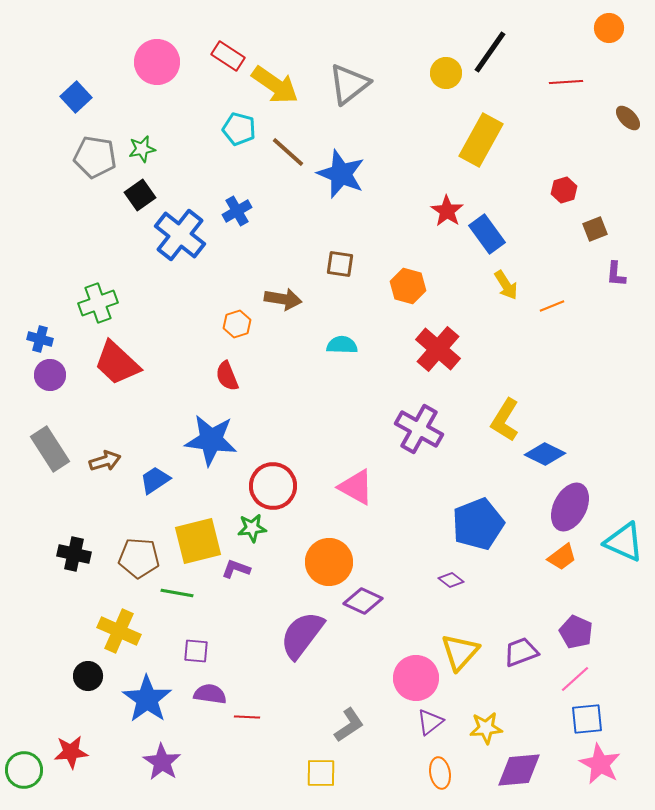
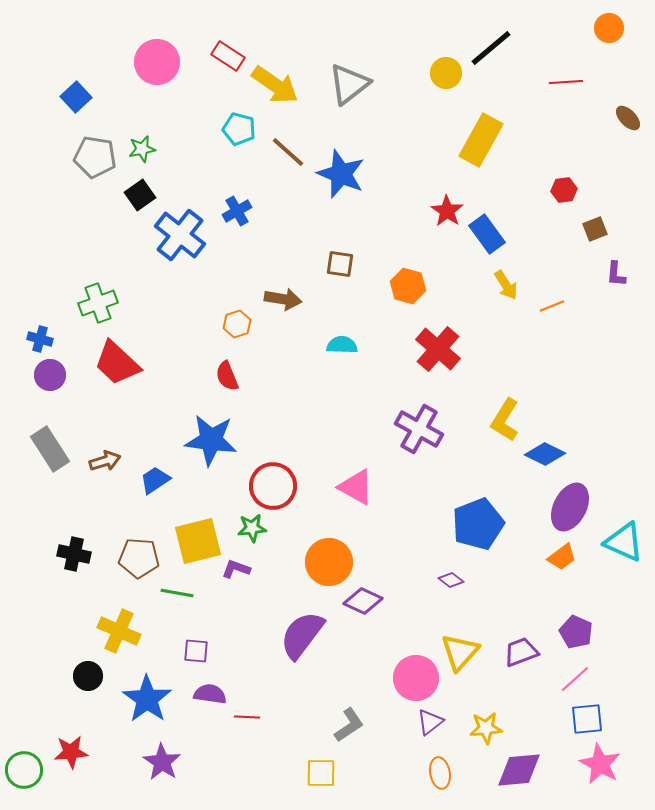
black line at (490, 52): moved 1 px right, 4 px up; rotated 15 degrees clockwise
red hexagon at (564, 190): rotated 10 degrees clockwise
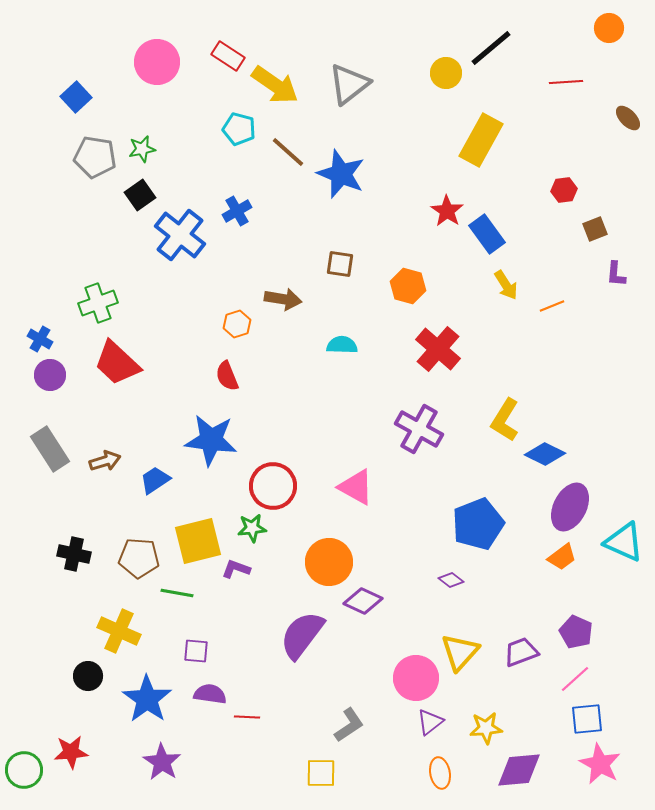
blue cross at (40, 339): rotated 15 degrees clockwise
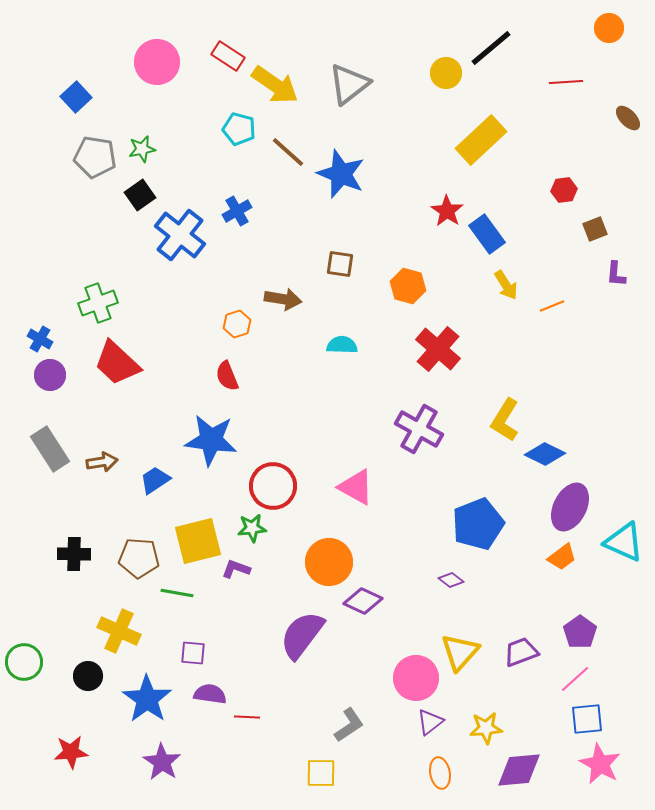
yellow rectangle at (481, 140): rotated 18 degrees clockwise
brown arrow at (105, 461): moved 3 px left, 1 px down; rotated 8 degrees clockwise
black cross at (74, 554): rotated 12 degrees counterclockwise
purple pentagon at (576, 632): moved 4 px right; rotated 12 degrees clockwise
purple square at (196, 651): moved 3 px left, 2 px down
green circle at (24, 770): moved 108 px up
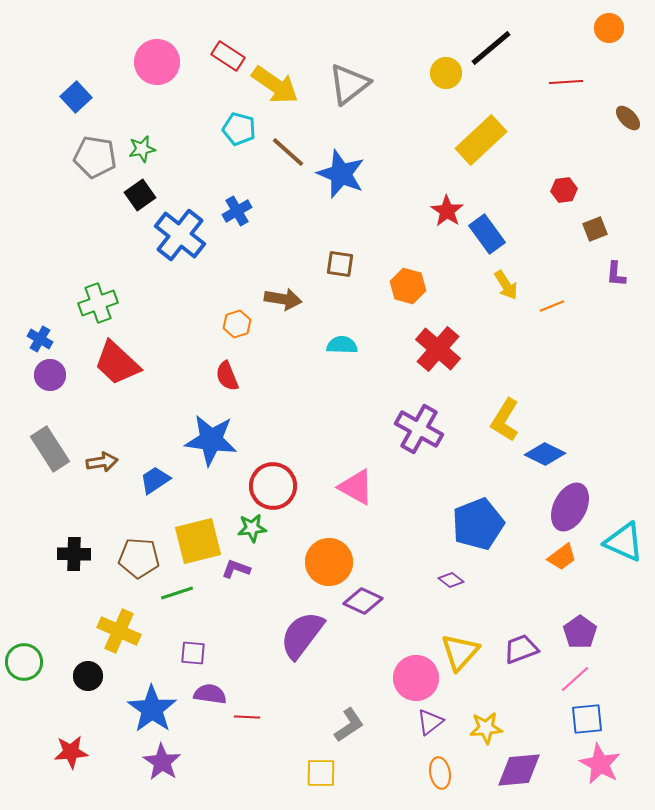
green line at (177, 593): rotated 28 degrees counterclockwise
purple trapezoid at (521, 652): moved 3 px up
blue star at (147, 699): moved 5 px right, 10 px down
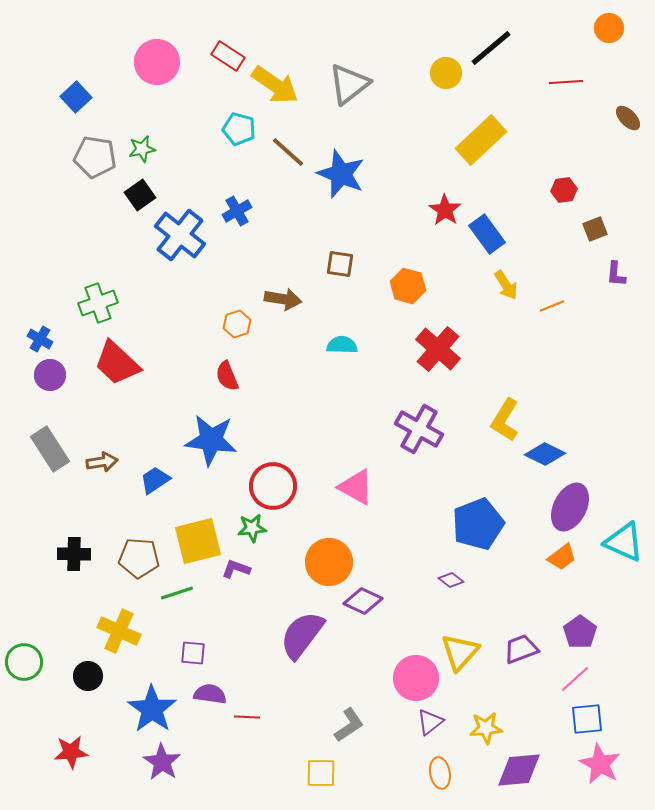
red star at (447, 211): moved 2 px left, 1 px up
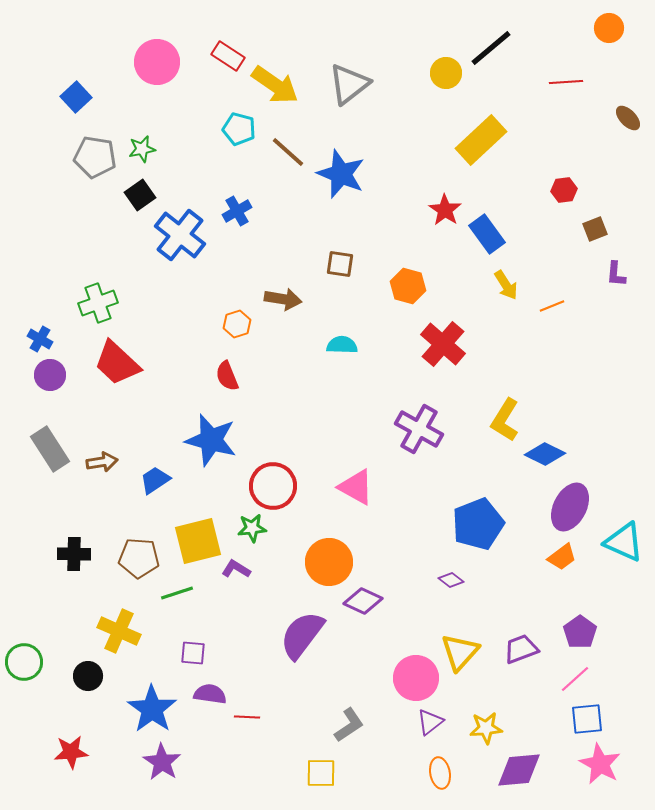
red cross at (438, 349): moved 5 px right, 5 px up
blue star at (211, 440): rotated 8 degrees clockwise
purple L-shape at (236, 569): rotated 12 degrees clockwise
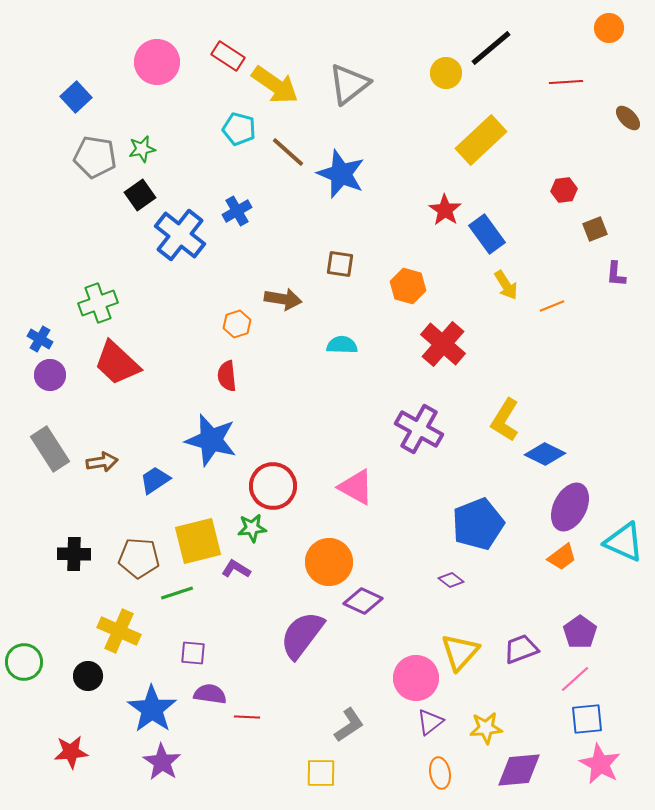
red semicircle at (227, 376): rotated 16 degrees clockwise
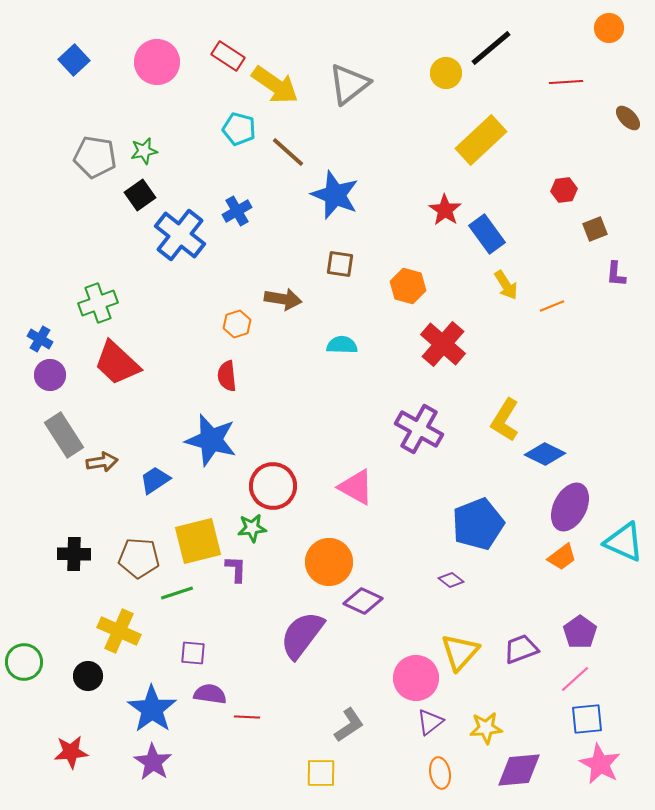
blue square at (76, 97): moved 2 px left, 37 px up
green star at (142, 149): moved 2 px right, 2 px down
blue star at (341, 174): moved 6 px left, 21 px down
gray rectangle at (50, 449): moved 14 px right, 14 px up
purple L-shape at (236, 569): rotated 60 degrees clockwise
purple star at (162, 762): moved 9 px left
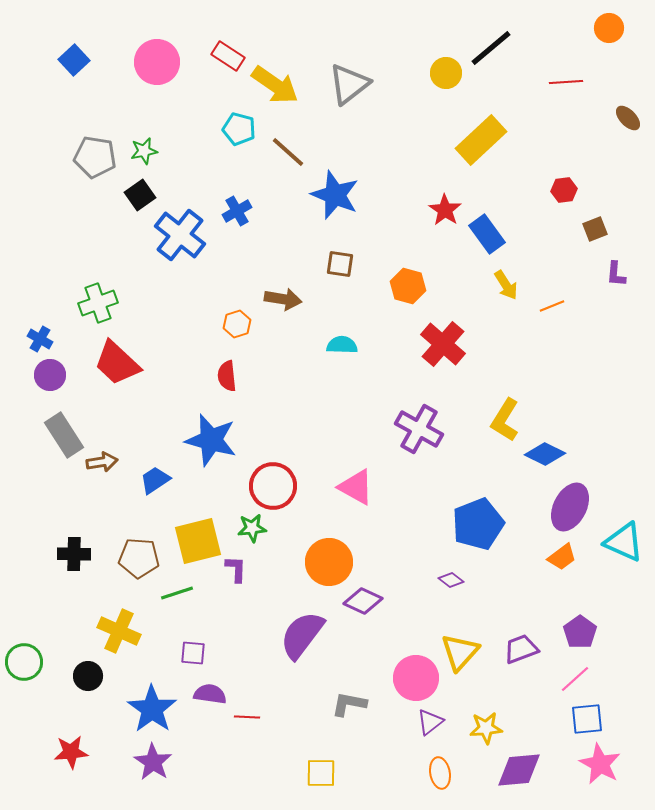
gray L-shape at (349, 725): moved 21 px up; rotated 135 degrees counterclockwise
